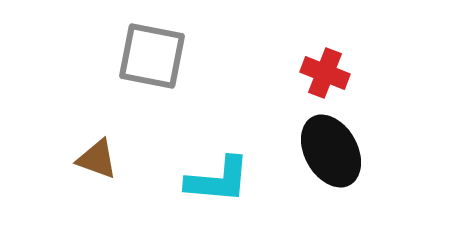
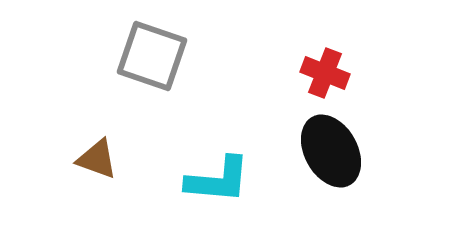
gray square: rotated 8 degrees clockwise
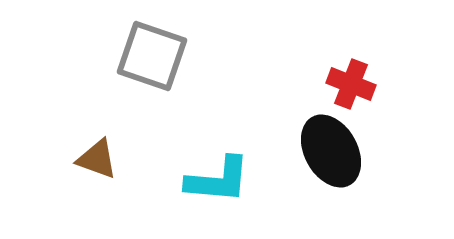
red cross: moved 26 px right, 11 px down
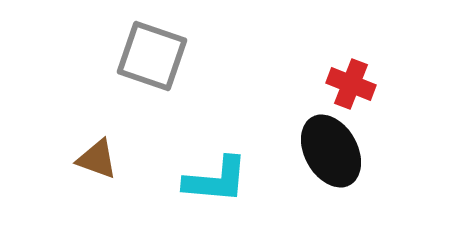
cyan L-shape: moved 2 px left
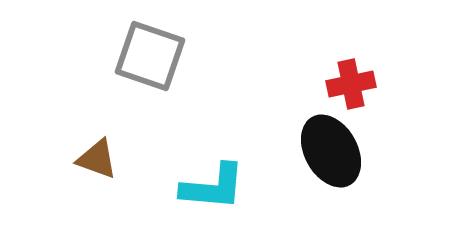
gray square: moved 2 px left
red cross: rotated 33 degrees counterclockwise
cyan L-shape: moved 3 px left, 7 px down
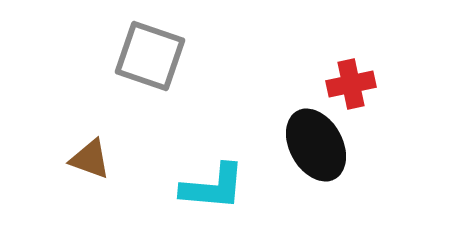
black ellipse: moved 15 px left, 6 px up
brown triangle: moved 7 px left
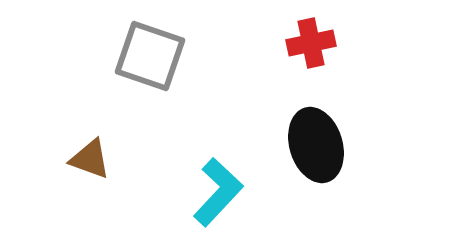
red cross: moved 40 px left, 41 px up
black ellipse: rotated 12 degrees clockwise
cyan L-shape: moved 5 px right, 5 px down; rotated 52 degrees counterclockwise
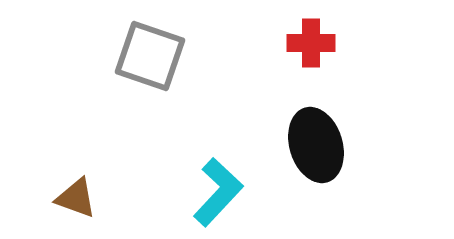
red cross: rotated 12 degrees clockwise
brown triangle: moved 14 px left, 39 px down
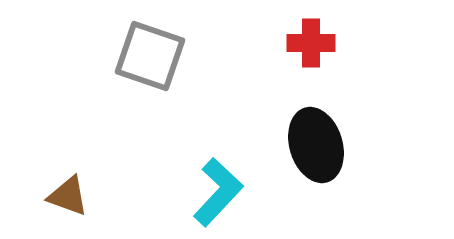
brown triangle: moved 8 px left, 2 px up
